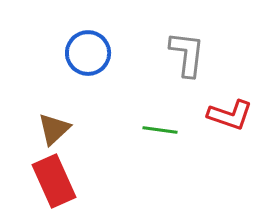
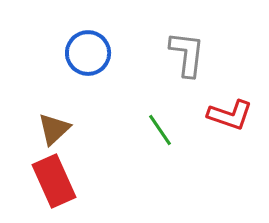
green line: rotated 48 degrees clockwise
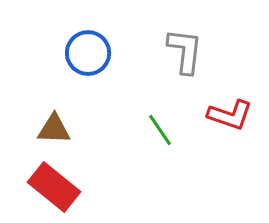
gray L-shape: moved 2 px left, 3 px up
brown triangle: rotated 45 degrees clockwise
red rectangle: moved 6 px down; rotated 27 degrees counterclockwise
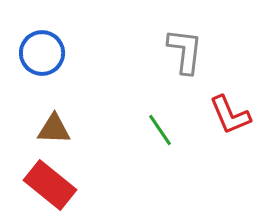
blue circle: moved 46 px left
red L-shape: rotated 48 degrees clockwise
red rectangle: moved 4 px left, 2 px up
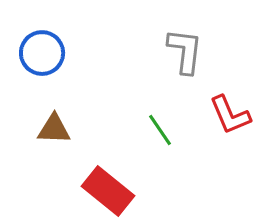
red rectangle: moved 58 px right, 6 px down
